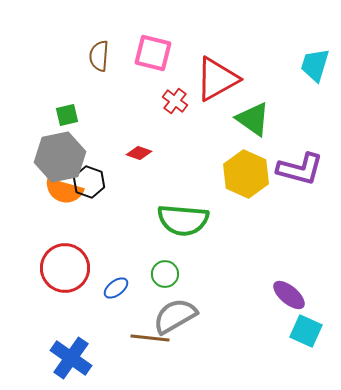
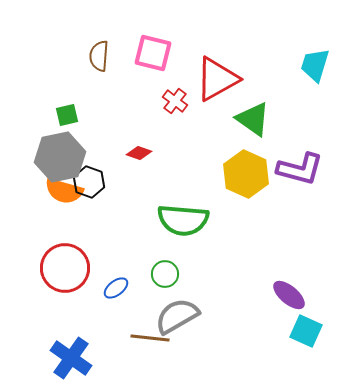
gray semicircle: moved 2 px right
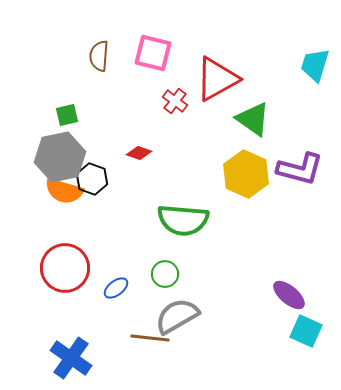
black hexagon: moved 3 px right, 3 px up
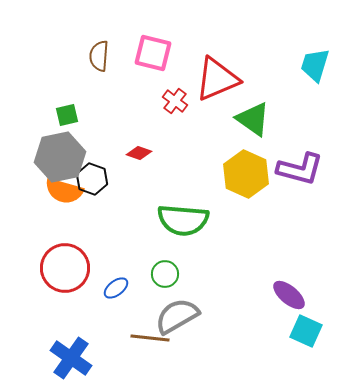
red triangle: rotated 6 degrees clockwise
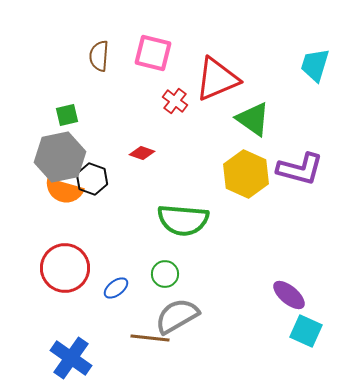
red diamond: moved 3 px right
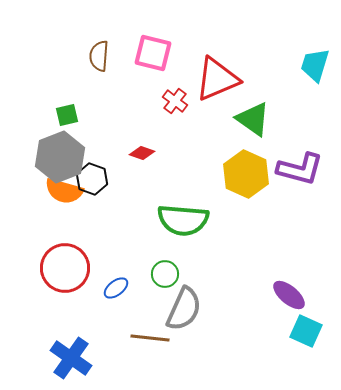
gray hexagon: rotated 9 degrees counterclockwise
gray semicircle: moved 7 px right, 7 px up; rotated 144 degrees clockwise
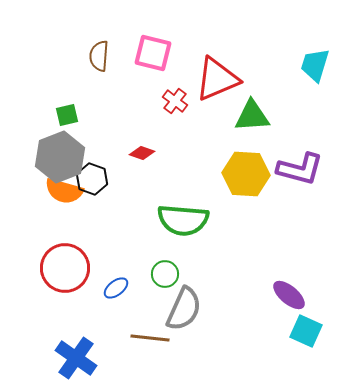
green triangle: moved 1 px left, 3 px up; rotated 39 degrees counterclockwise
yellow hexagon: rotated 21 degrees counterclockwise
blue cross: moved 5 px right
